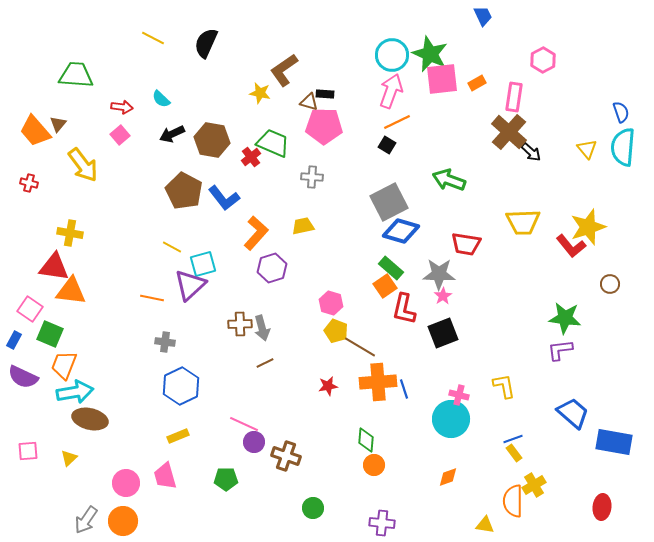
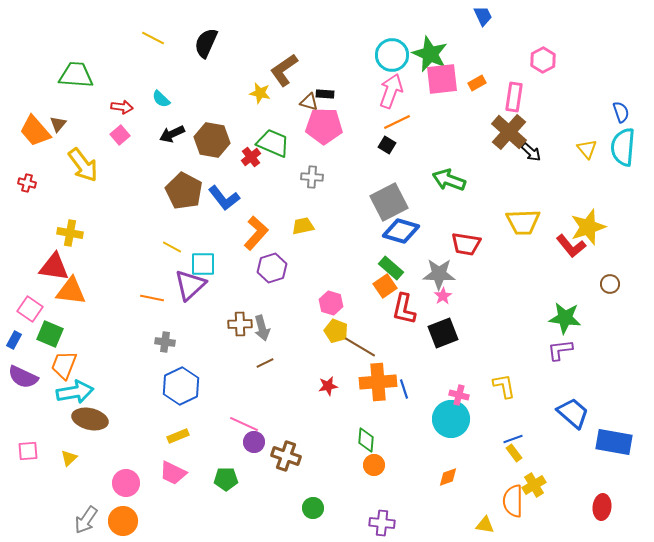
red cross at (29, 183): moved 2 px left
cyan square at (203, 264): rotated 16 degrees clockwise
pink trapezoid at (165, 476): moved 8 px right, 3 px up; rotated 48 degrees counterclockwise
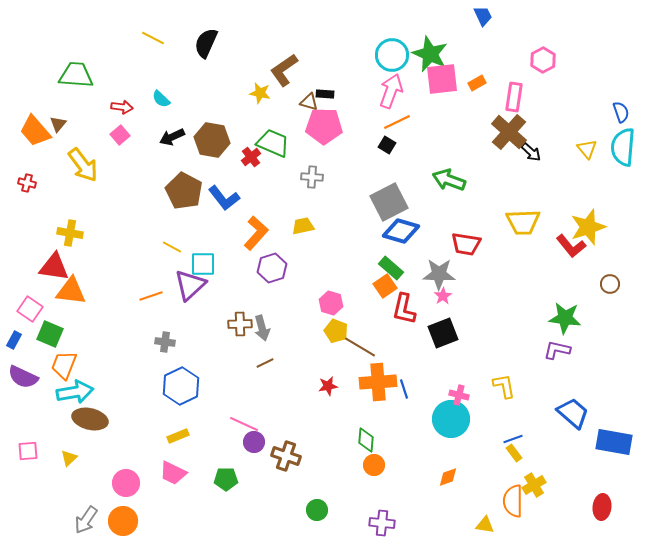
black arrow at (172, 134): moved 3 px down
orange line at (152, 298): moved 1 px left, 2 px up; rotated 30 degrees counterclockwise
purple L-shape at (560, 350): moved 3 px left; rotated 20 degrees clockwise
green circle at (313, 508): moved 4 px right, 2 px down
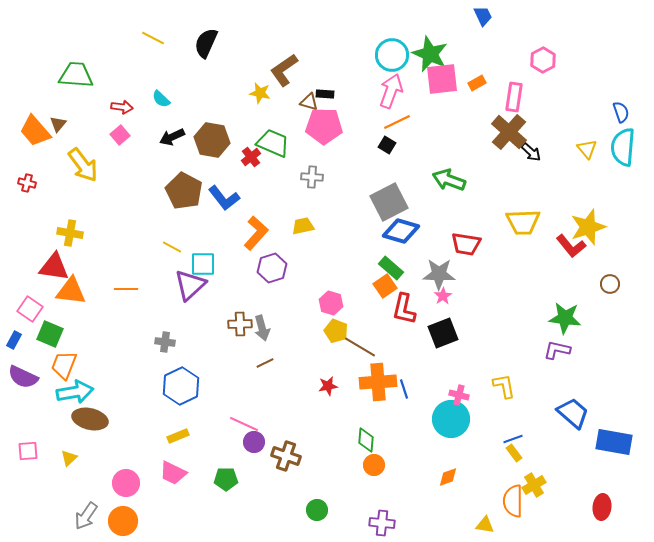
orange line at (151, 296): moved 25 px left, 7 px up; rotated 20 degrees clockwise
gray arrow at (86, 520): moved 4 px up
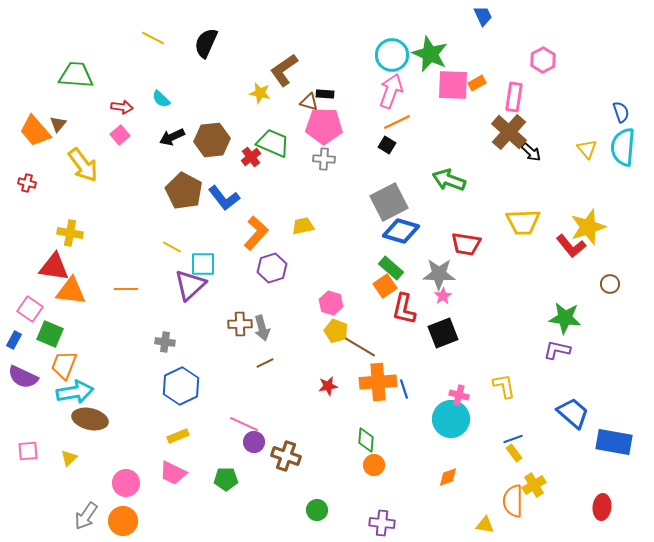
pink square at (442, 79): moved 11 px right, 6 px down; rotated 8 degrees clockwise
brown hexagon at (212, 140): rotated 16 degrees counterclockwise
gray cross at (312, 177): moved 12 px right, 18 px up
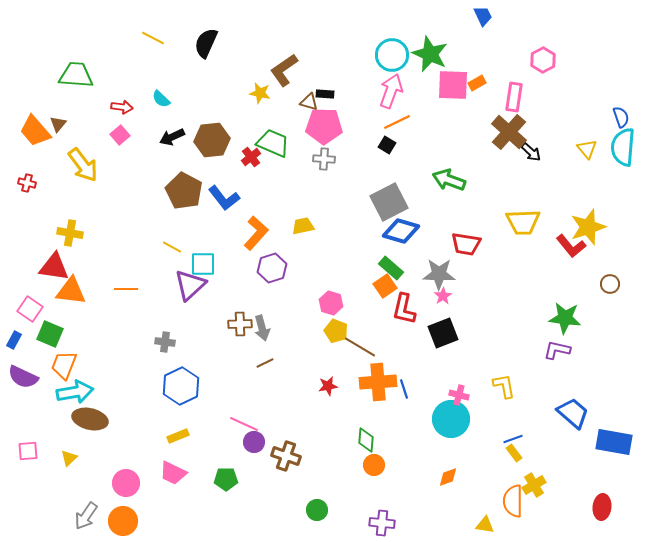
blue semicircle at (621, 112): moved 5 px down
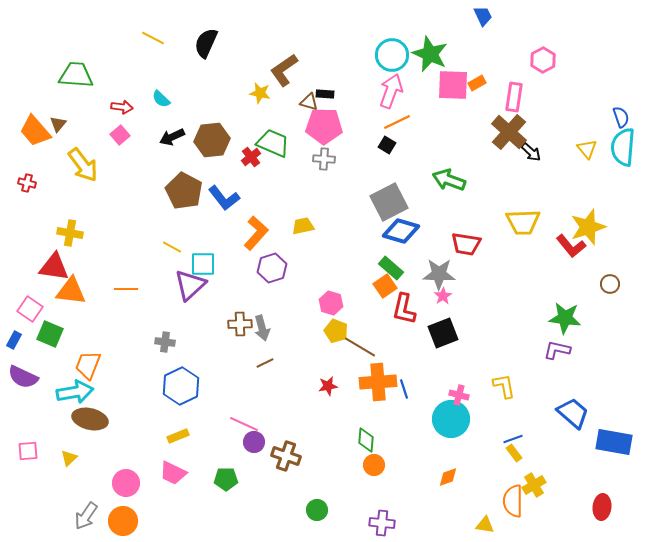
orange trapezoid at (64, 365): moved 24 px right
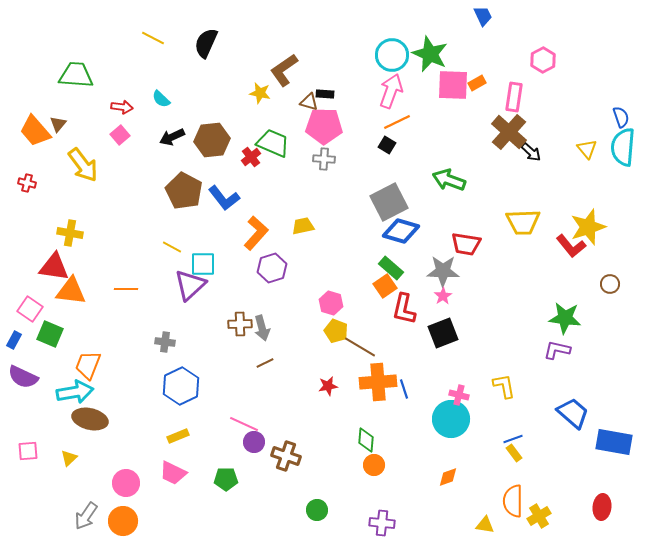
gray star at (439, 274): moved 4 px right, 3 px up
yellow cross at (534, 485): moved 5 px right, 31 px down
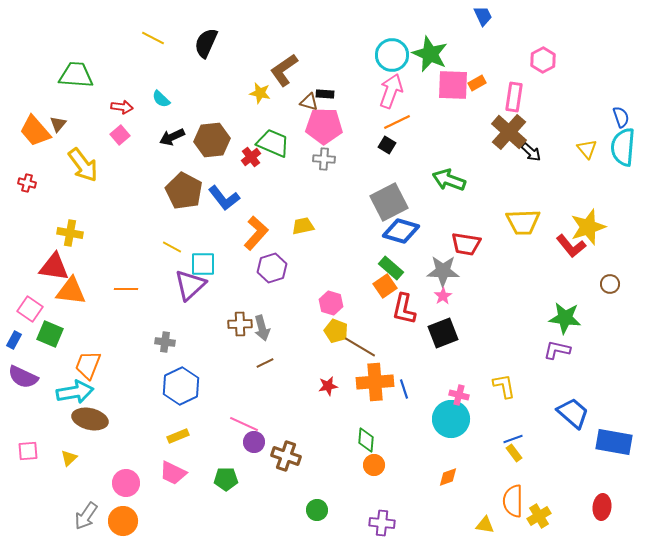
orange cross at (378, 382): moved 3 px left
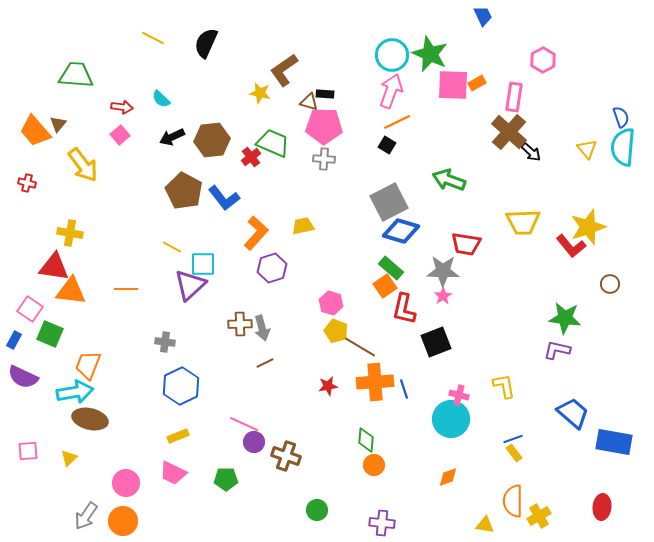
black square at (443, 333): moved 7 px left, 9 px down
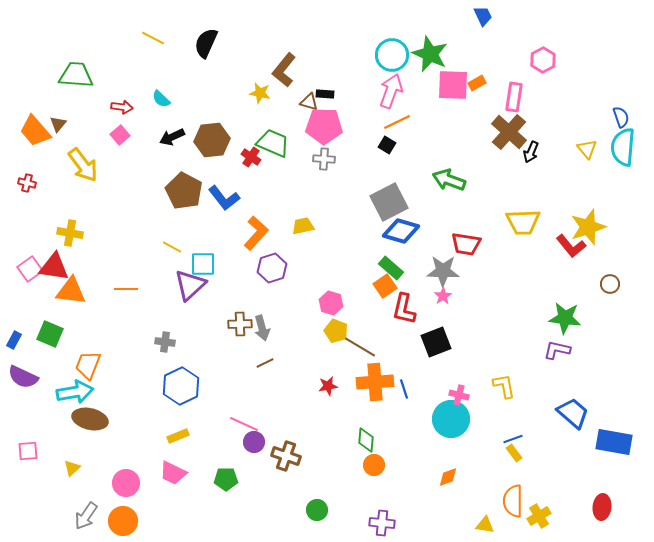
brown L-shape at (284, 70): rotated 16 degrees counterclockwise
black arrow at (531, 152): rotated 70 degrees clockwise
red cross at (251, 157): rotated 18 degrees counterclockwise
pink square at (30, 309): moved 40 px up; rotated 20 degrees clockwise
yellow triangle at (69, 458): moved 3 px right, 10 px down
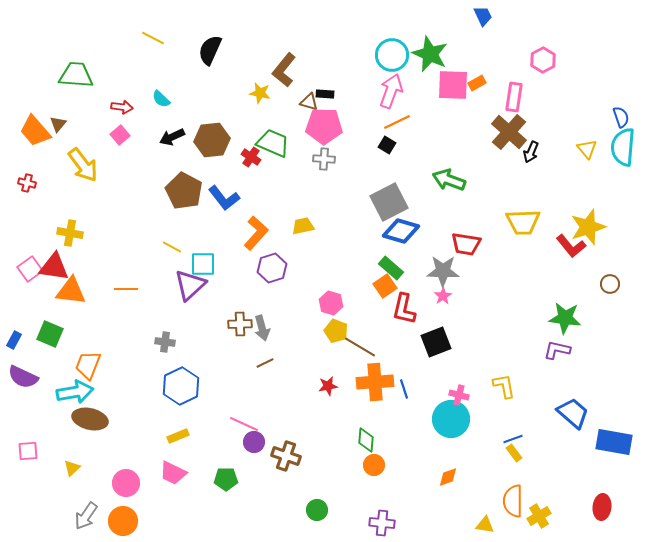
black semicircle at (206, 43): moved 4 px right, 7 px down
